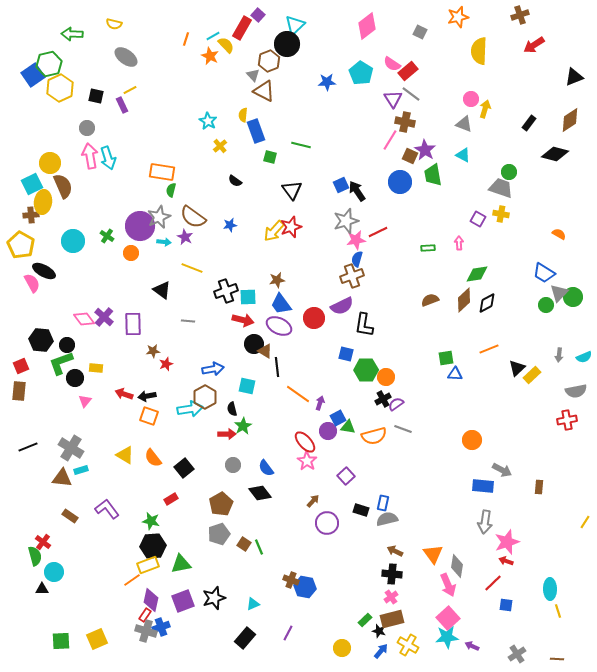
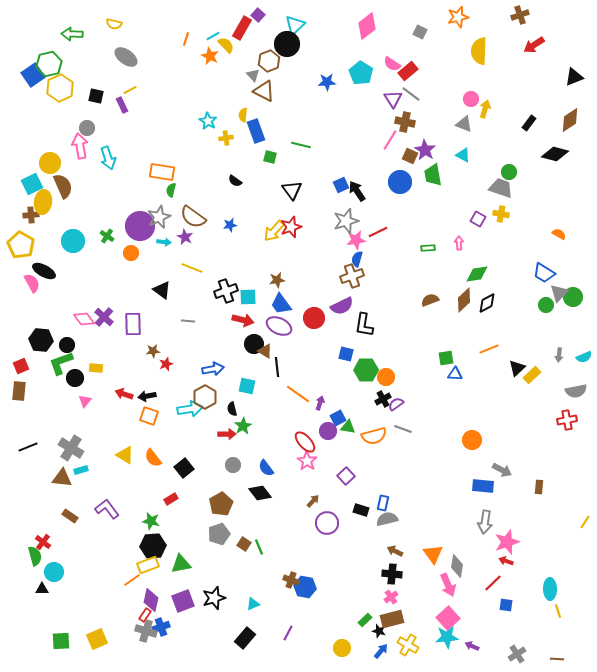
yellow cross at (220, 146): moved 6 px right, 8 px up; rotated 32 degrees clockwise
pink arrow at (90, 156): moved 10 px left, 10 px up
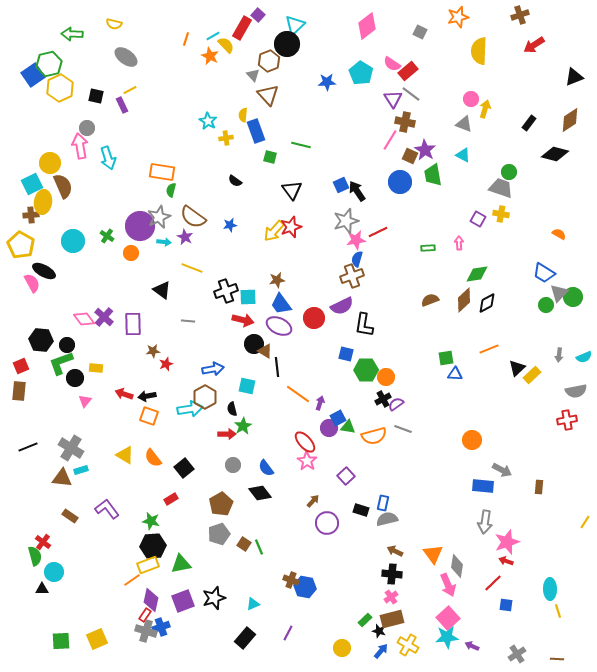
brown triangle at (264, 91): moved 4 px right, 4 px down; rotated 20 degrees clockwise
purple circle at (328, 431): moved 1 px right, 3 px up
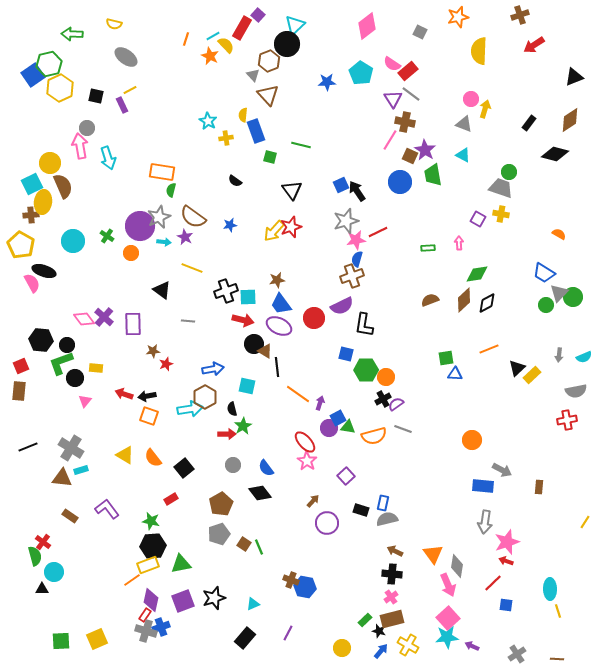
black ellipse at (44, 271): rotated 10 degrees counterclockwise
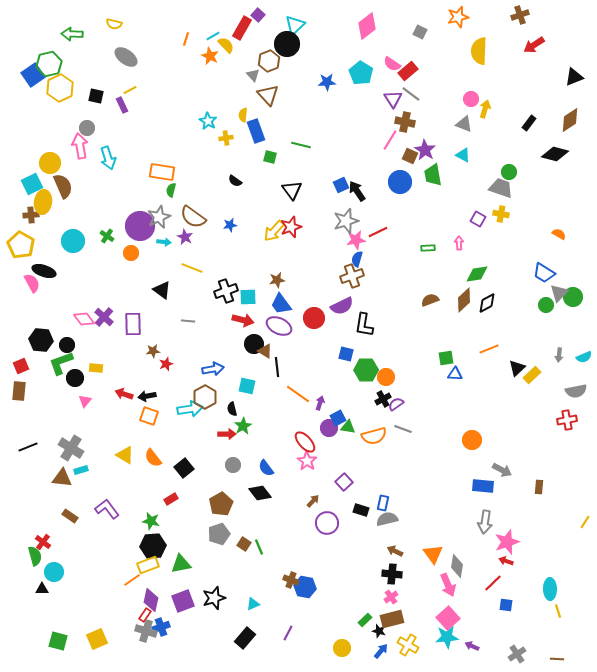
purple square at (346, 476): moved 2 px left, 6 px down
green square at (61, 641): moved 3 px left; rotated 18 degrees clockwise
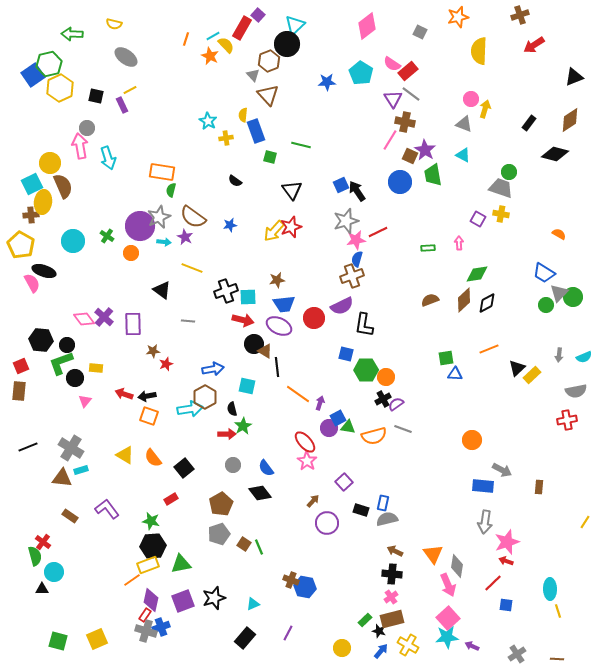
blue trapezoid at (281, 304): moved 3 px right; rotated 60 degrees counterclockwise
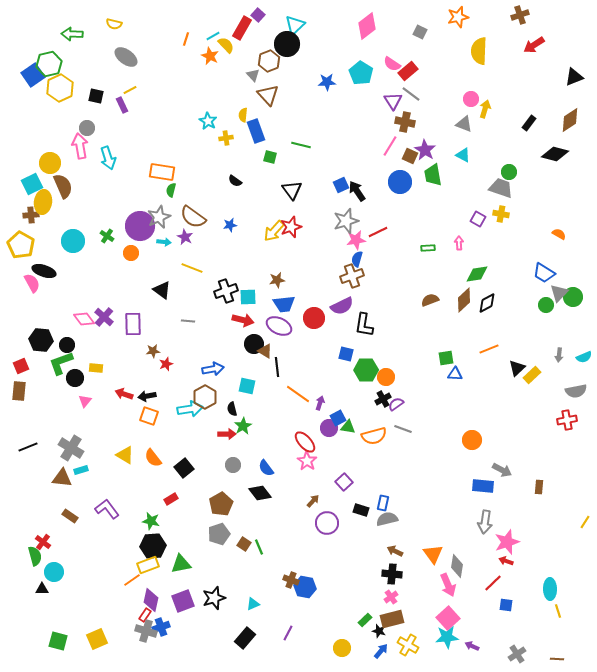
purple triangle at (393, 99): moved 2 px down
pink line at (390, 140): moved 6 px down
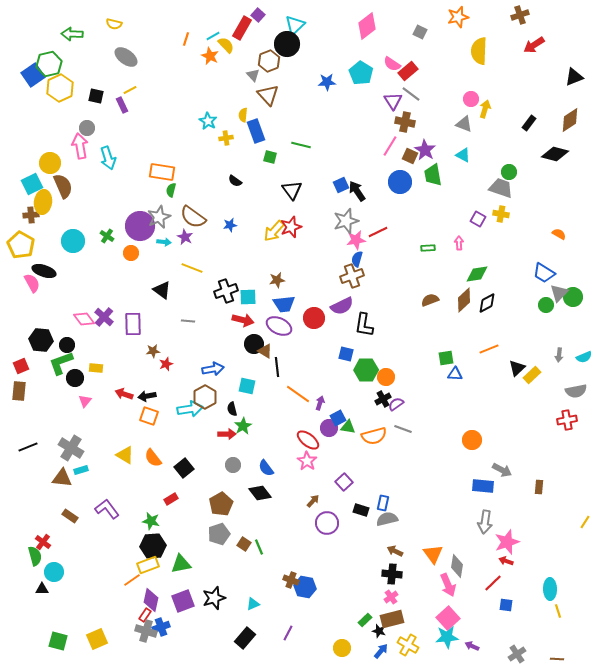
red ellipse at (305, 442): moved 3 px right, 2 px up; rotated 10 degrees counterclockwise
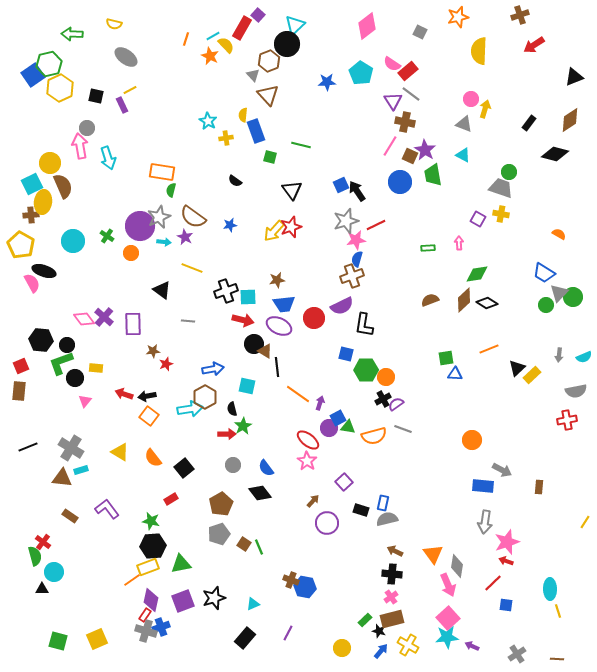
red line at (378, 232): moved 2 px left, 7 px up
black diamond at (487, 303): rotated 60 degrees clockwise
orange square at (149, 416): rotated 18 degrees clockwise
yellow triangle at (125, 455): moved 5 px left, 3 px up
yellow rectangle at (148, 565): moved 2 px down
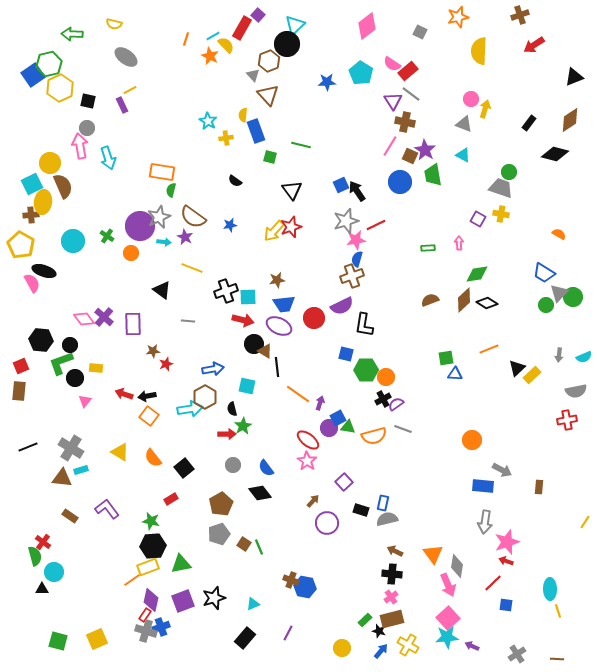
black square at (96, 96): moved 8 px left, 5 px down
black circle at (67, 345): moved 3 px right
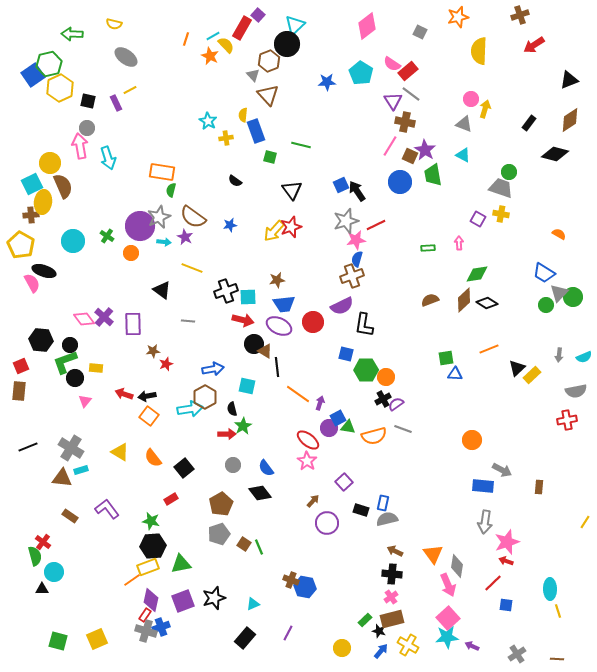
black triangle at (574, 77): moved 5 px left, 3 px down
purple rectangle at (122, 105): moved 6 px left, 2 px up
red circle at (314, 318): moved 1 px left, 4 px down
green L-shape at (61, 363): moved 4 px right, 1 px up
